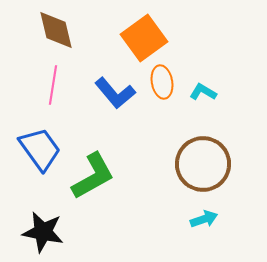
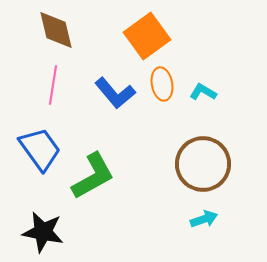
orange square: moved 3 px right, 2 px up
orange ellipse: moved 2 px down
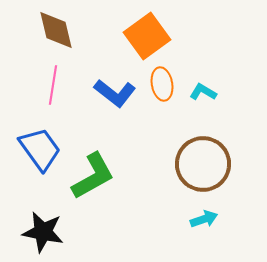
blue L-shape: rotated 12 degrees counterclockwise
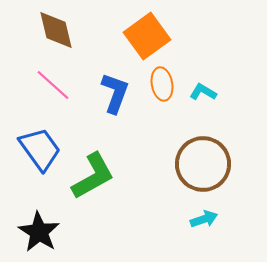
pink line: rotated 57 degrees counterclockwise
blue L-shape: rotated 108 degrees counterclockwise
black star: moved 4 px left; rotated 21 degrees clockwise
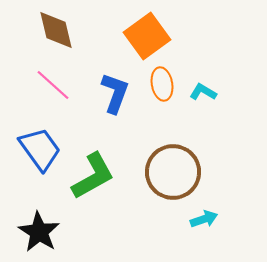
brown circle: moved 30 px left, 8 px down
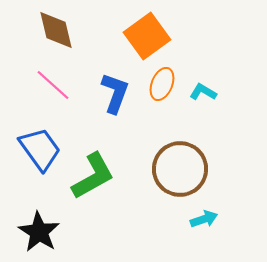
orange ellipse: rotated 32 degrees clockwise
brown circle: moved 7 px right, 3 px up
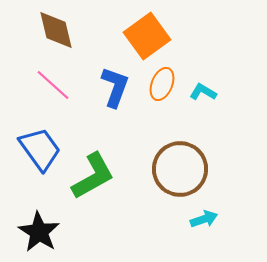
blue L-shape: moved 6 px up
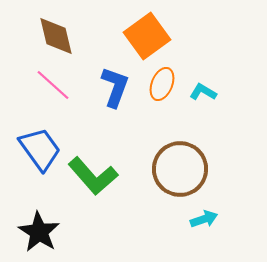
brown diamond: moved 6 px down
green L-shape: rotated 78 degrees clockwise
